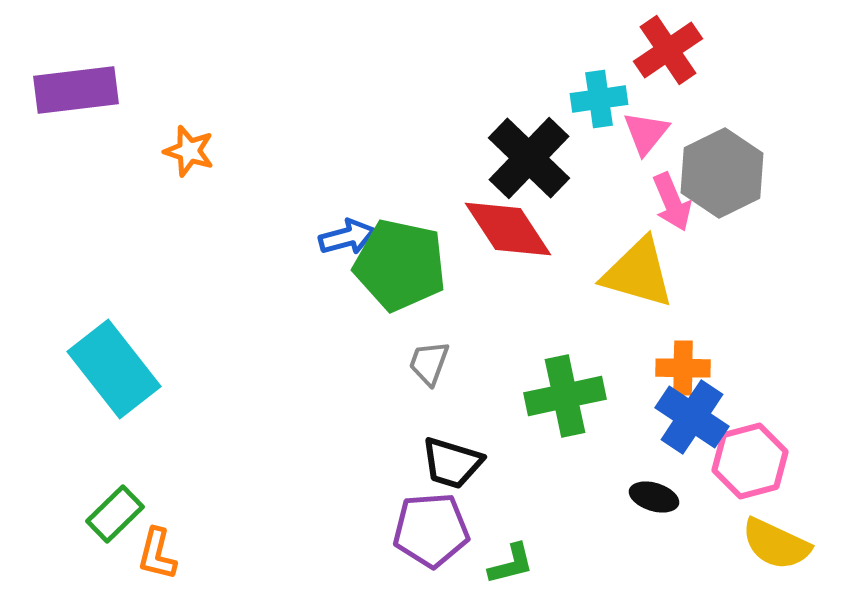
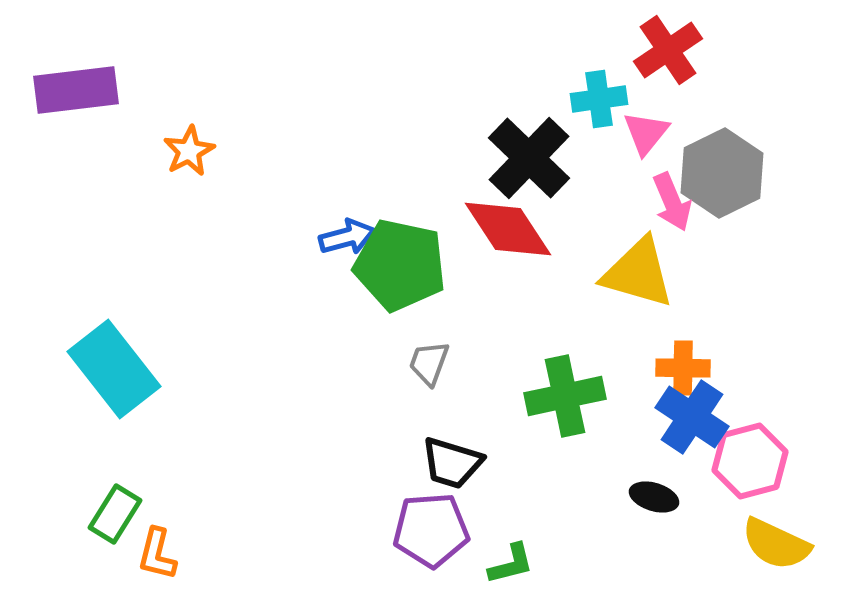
orange star: rotated 27 degrees clockwise
green rectangle: rotated 14 degrees counterclockwise
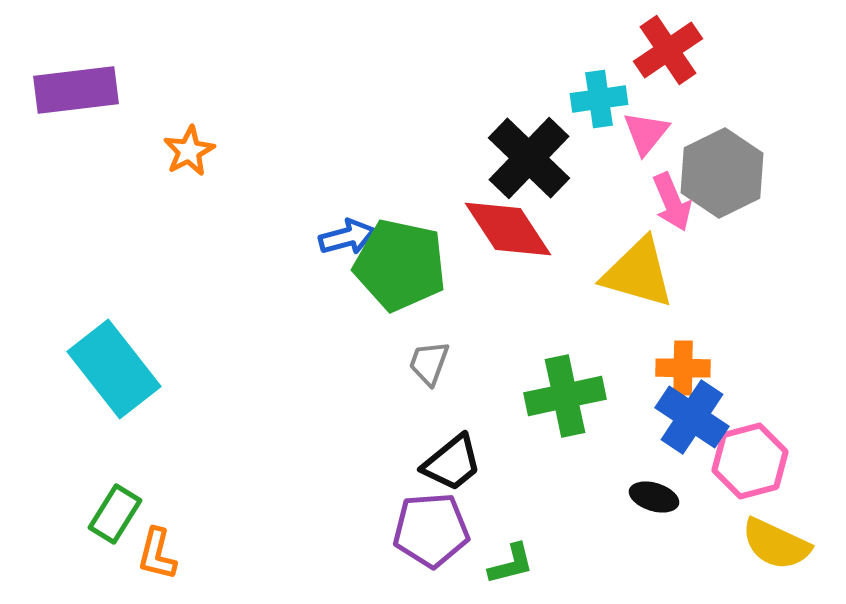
black trapezoid: rotated 56 degrees counterclockwise
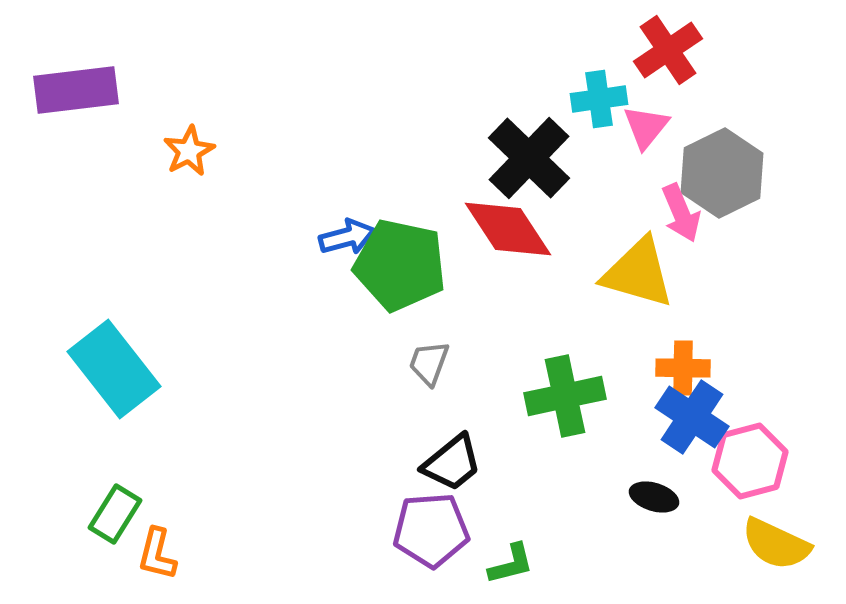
pink triangle: moved 6 px up
pink arrow: moved 9 px right, 11 px down
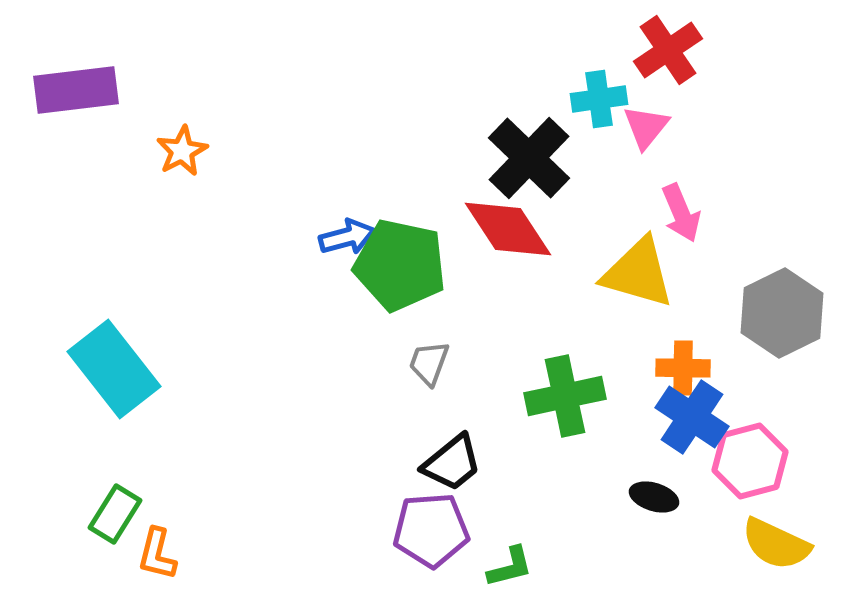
orange star: moved 7 px left
gray hexagon: moved 60 px right, 140 px down
green L-shape: moved 1 px left, 3 px down
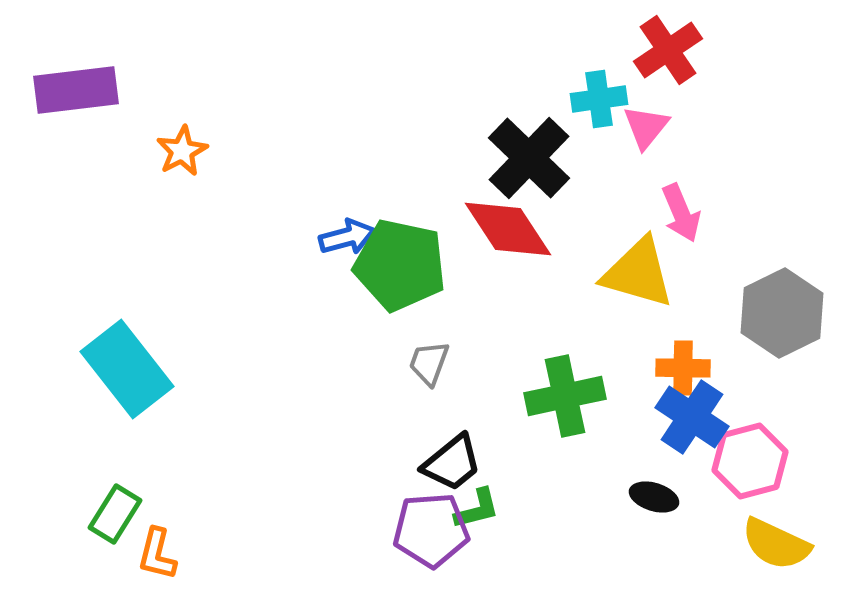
cyan rectangle: moved 13 px right
green L-shape: moved 33 px left, 58 px up
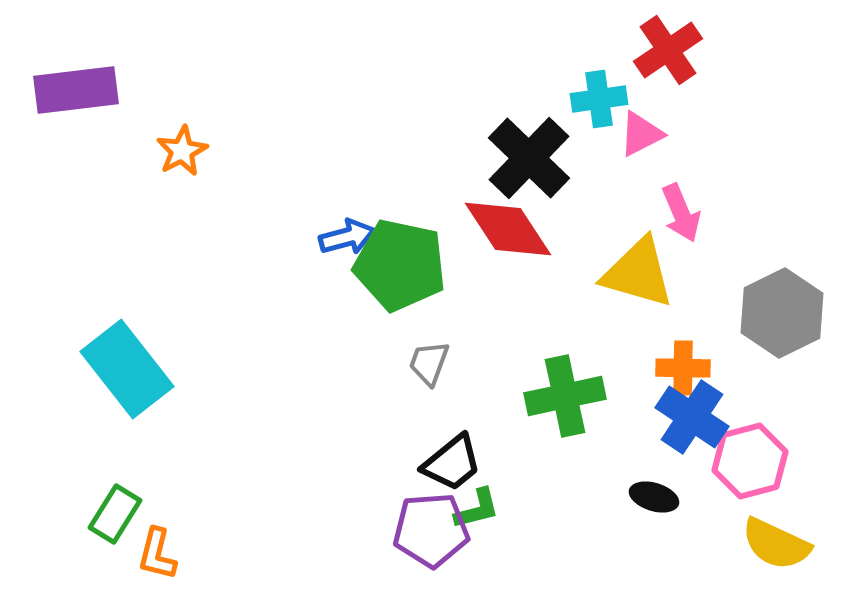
pink triangle: moved 5 px left, 7 px down; rotated 24 degrees clockwise
